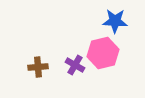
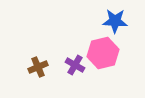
brown cross: rotated 18 degrees counterclockwise
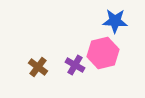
brown cross: rotated 30 degrees counterclockwise
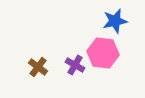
blue star: rotated 15 degrees counterclockwise
pink hexagon: rotated 20 degrees clockwise
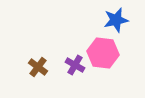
blue star: moved 1 px right, 1 px up
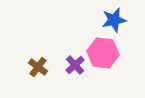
blue star: moved 2 px left
purple cross: rotated 18 degrees clockwise
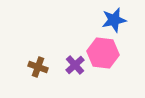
brown cross: rotated 18 degrees counterclockwise
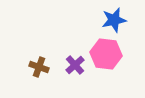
pink hexagon: moved 3 px right, 1 px down
brown cross: moved 1 px right
